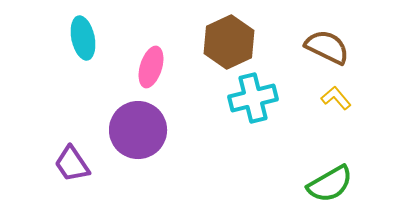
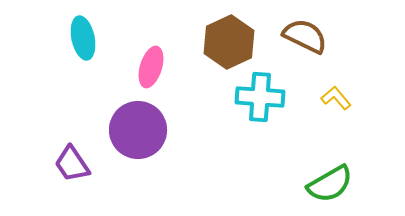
brown semicircle: moved 22 px left, 11 px up
cyan cross: moved 7 px right, 1 px up; rotated 18 degrees clockwise
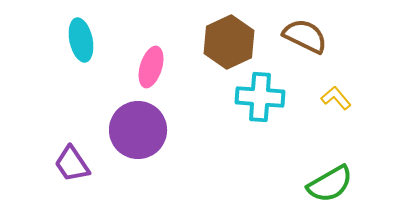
cyan ellipse: moved 2 px left, 2 px down
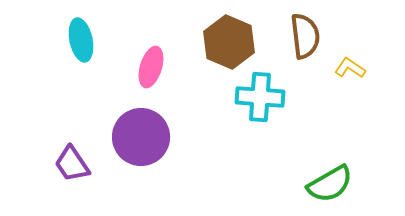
brown semicircle: rotated 57 degrees clockwise
brown hexagon: rotated 12 degrees counterclockwise
yellow L-shape: moved 14 px right, 30 px up; rotated 16 degrees counterclockwise
purple circle: moved 3 px right, 7 px down
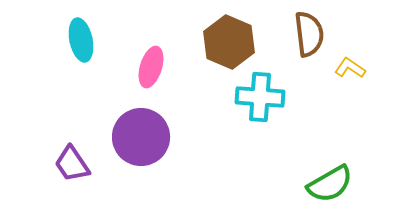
brown semicircle: moved 4 px right, 2 px up
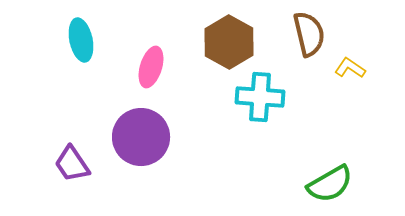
brown semicircle: rotated 6 degrees counterclockwise
brown hexagon: rotated 6 degrees clockwise
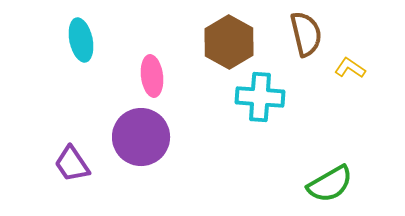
brown semicircle: moved 3 px left
pink ellipse: moved 1 px right, 9 px down; rotated 24 degrees counterclockwise
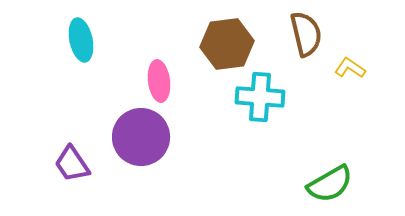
brown hexagon: moved 2 px left, 2 px down; rotated 24 degrees clockwise
pink ellipse: moved 7 px right, 5 px down
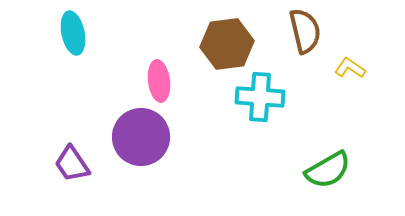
brown semicircle: moved 1 px left, 3 px up
cyan ellipse: moved 8 px left, 7 px up
green semicircle: moved 2 px left, 14 px up
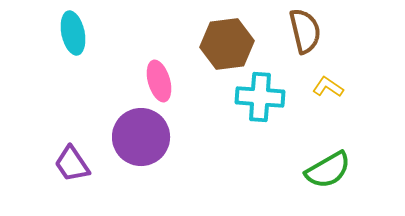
yellow L-shape: moved 22 px left, 19 px down
pink ellipse: rotated 9 degrees counterclockwise
